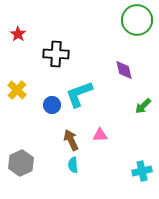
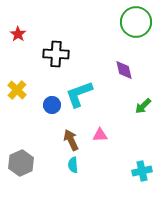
green circle: moved 1 px left, 2 px down
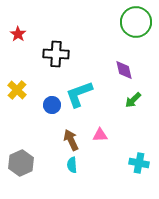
green arrow: moved 10 px left, 6 px up
cyan semicircle: moved 1 px left
cyan cross: moved 3 px left, 8 px up; rotated 24 degrees clockwise
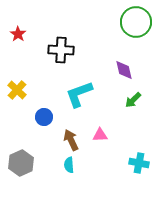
black cross: moved 5 px right, 4 px up
blue circle: moved 8 px left, 12 px down
cyan semicircle: moved 3 px left
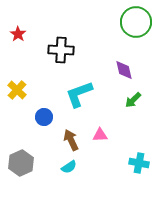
cyan semicircle: moved 2 px down; rotated 119 degrees counterclockwise
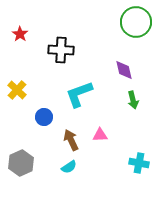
red star: moved 2 px right
green arrow: rotated 60 degrees counterclockwise
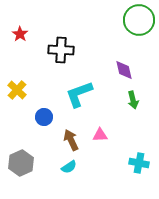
green circle: moved 3 px right, 2 px up
